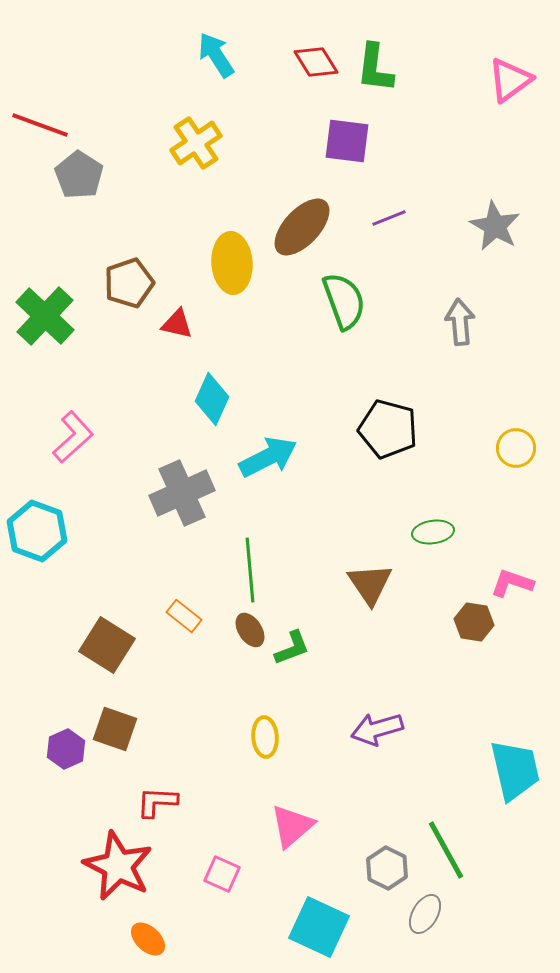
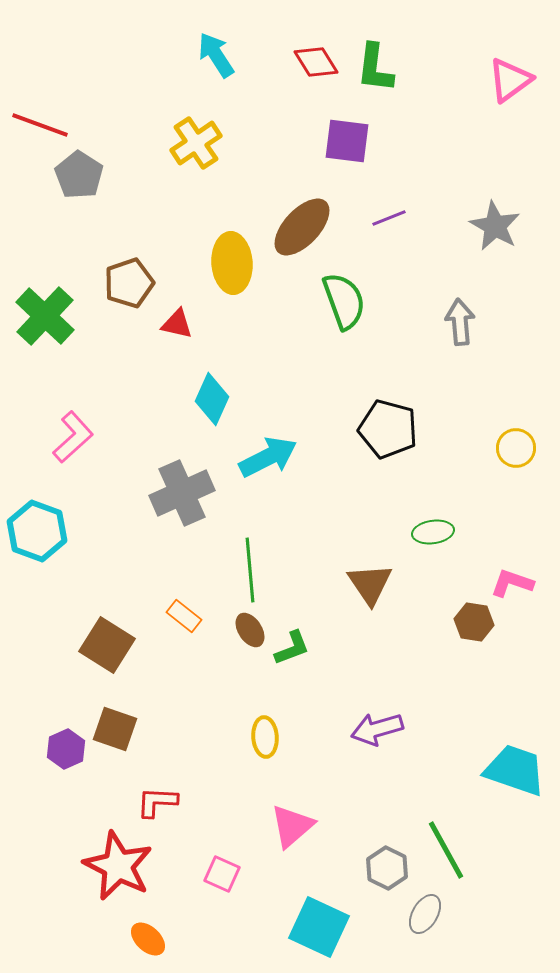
cyan trapezoid at (515, 770): rotated 58 degrees counterclockwise
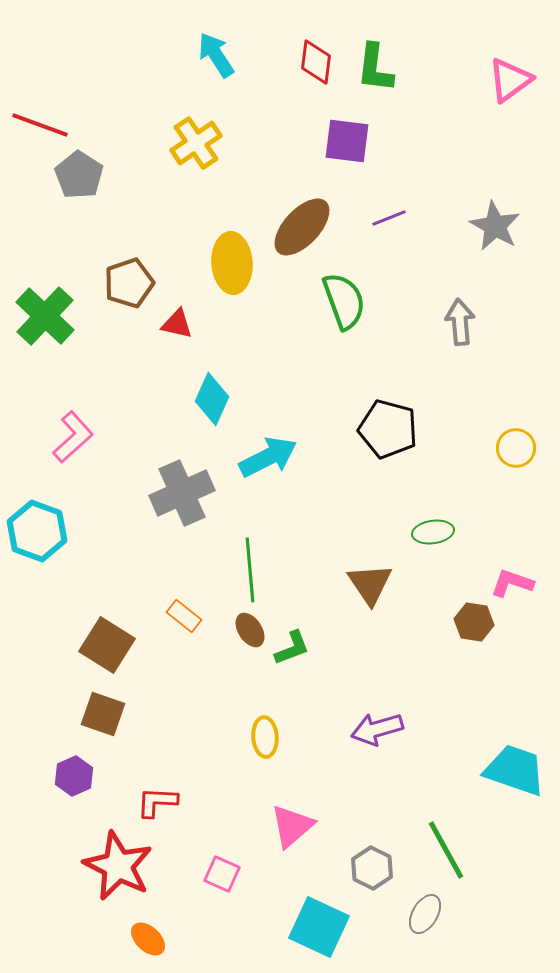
red diamond at (316, 62): rotated 39 degrees clockwise
brown square at (115, 729): moved 12 px left, 15 px up
purple hexagon at (66, 749): moved 8 px right, 27 px down
gray hexagon at (387, 868): moved 15 px left
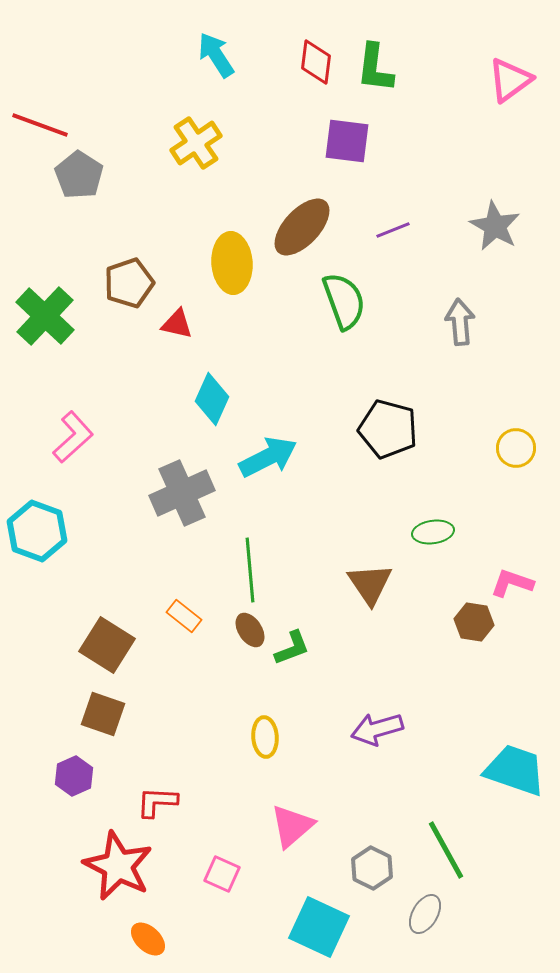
purple line at (389, 218): moved 4 px right, 12 px down
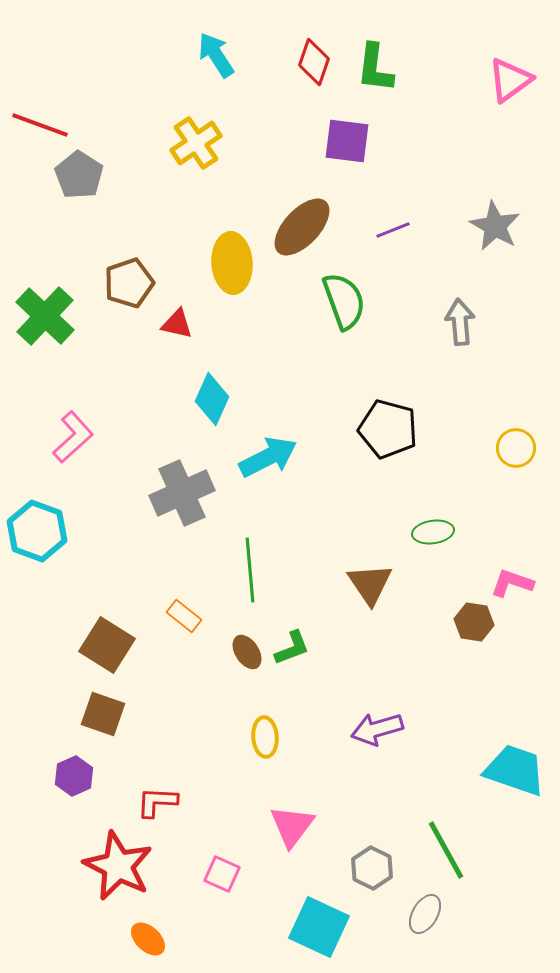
red diamond at (316, 62): moved 2 px left; rotated 12 degrees clockwise
brown ellipse at (250, 630): moved 3 px left, 22 px down
pink triangle at (292, 826): rotated 12 degrees counterclockwise
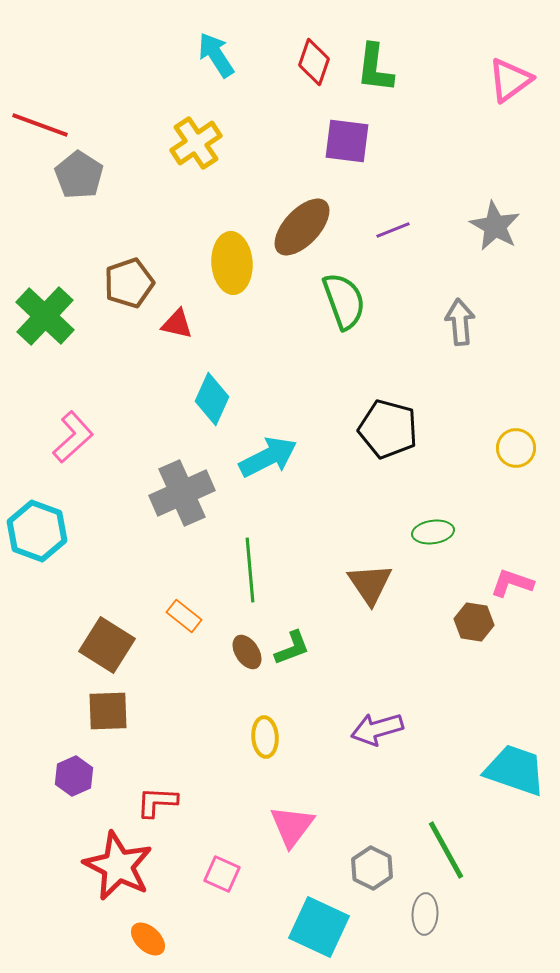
brown square at (103, 714): moved 5 px right, 3 px up; rotated 21 degrees counterclockwise
gray ellipse at (425, 914): rotated 27 degrees counterclockwise
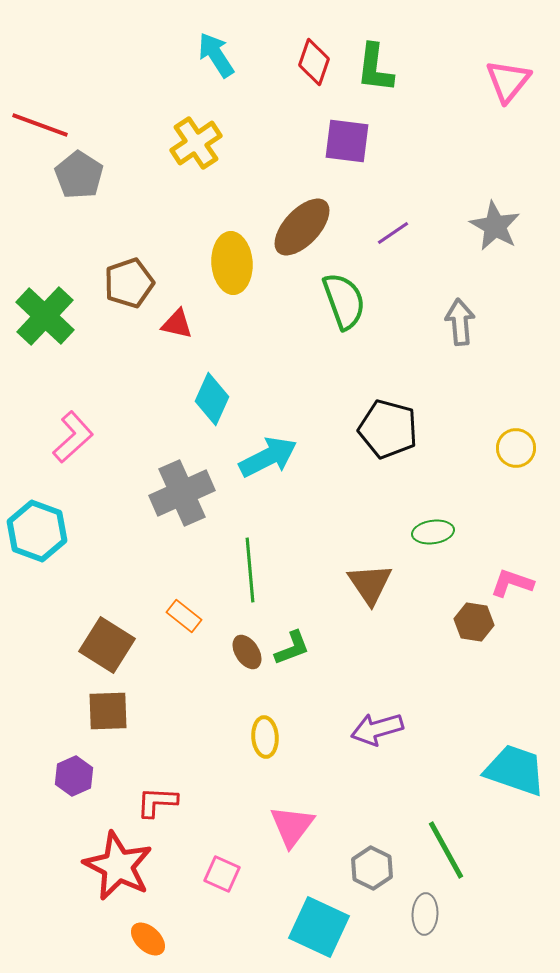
pink triangle at (510, 80): moved 2 px left, 1 px down; rotated 15 degrees counterclockwise
purple line at (393, 230): moved 3 px down; rotated 12 degrees counterclockwise
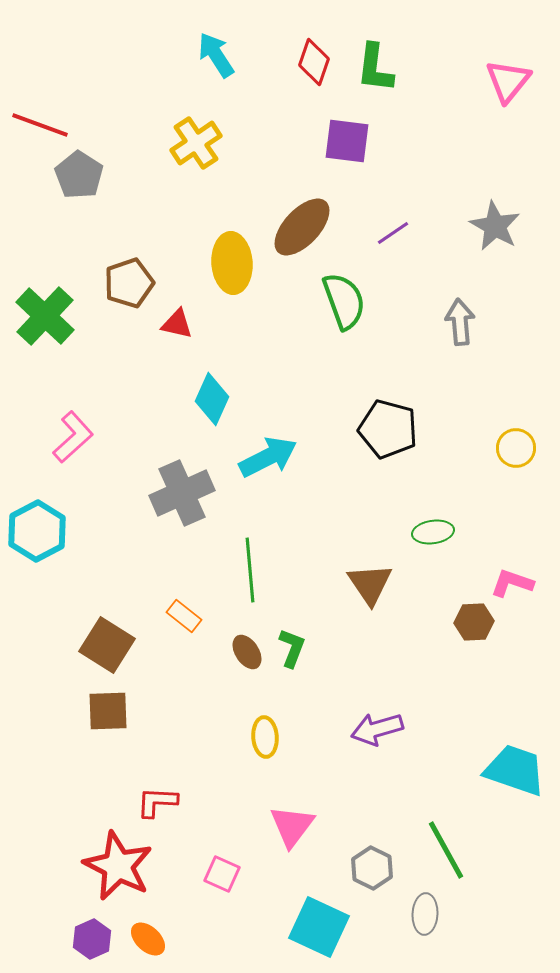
cyan hexagon at (37, 531): rotated 12 degrees clockwise
brown hexagon at (474, 622): rotated 12 degrees counterclockwise
green L-shape at (292, 648): rotated 48 degrees counterclockwise
purple hexagon at (74, 776): moved 18 px right, 163 px down
